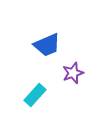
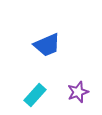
purple star: moved 5 px right, 19 px down
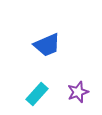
cyan rectangle: moved 2 px right, 1 px up
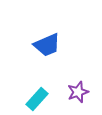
cyan rectangle: moved 5 px down
